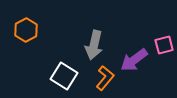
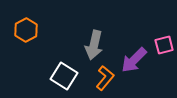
purple arrow: rotated 8 degrees counterclockwise
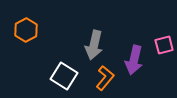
purple arrow: rotated 32 degrees counterclockwise
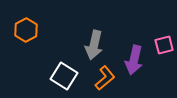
orange L-shape: rotated 10 degrees clockwise
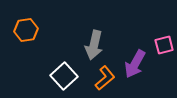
orange hexagon: rotated 20 degrees clockwise
purple arrow: moved 1 px right, 4 px down; rotated 16 degrees clockwise
white square: rotated 16 degrees clockwise
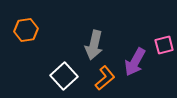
purple arrow: moved 2 px up
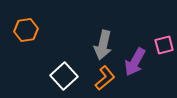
gray arrow: moved 9 px right
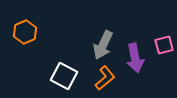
orange hexagon: moved 1 px left, 2 px down; rotated 15 degrees counterclockwise
gray arrow: rotated 12 degrees clockwise
purple arrow: moved 4 px up; rotated 40 degrees counterclockwise
white square: rotated 20 degrees counterclockwise
